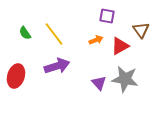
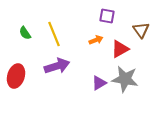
yellow line: rotated 15 degrees clockwise
red triangle: moved 3 px down
purple triangle: rotated 42 degrees clockwise
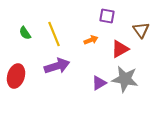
orange arrow: moved 5 px left
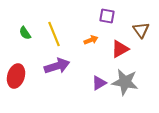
gray star: moved 3 px down
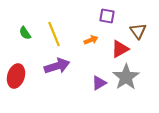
brown triangle: moved 3 px left, 1 px down
gray star: moved 1 px right, 5 px up; rotated 28 degrees clockwise
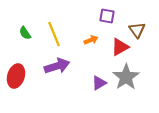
brown triangle: moved 1 px left, 1 px up
red triangle: moved 2 px up
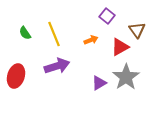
purple square: rotated 28 degrees clockwise
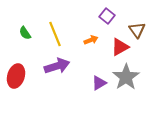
yellow line: moved 1 px right
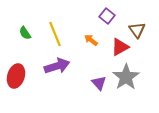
orange arrow: rotated 120 degrees counterclockwise
purple triangle: rotated 42 degrees counterclockwise
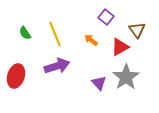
purple square: moved 1 px left, 1 px down
